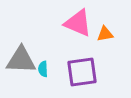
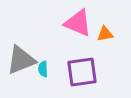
gray triangle: rotated 24 degrees counterclockwise
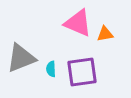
gray triangle: moved 2 px up
cyan semicircle: moved 8 px right
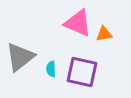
orange triangle: moved 1 px left
gray triangle: moved 1 px left, 1 px up; rotated 16 degrees counterclockwise
purple square: rotated 20 degrees clockwise
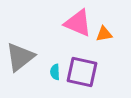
cyan semicircle: moved 4 px right, 3 px down
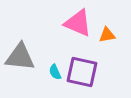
orange triangle: moved 3 px right, 1 px down
gray triangle: rotated 44 degrees clockwise
cyan semicircle: rotated 21 degrees counterclockwise
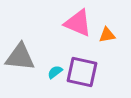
cyan semicircle: rotated 77 degrees clockwise
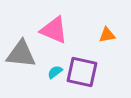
pink triangle: moved 24 px left, 7 px down
gray triangle: moved 1 px right, 3 px up
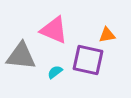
gray triangle: moved 2 px down
purple square: moved 6 px right, 12 px up
